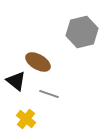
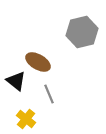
gray line: rotated 48 degrees clockwise
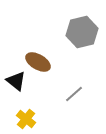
gray line: moved 25 px right; rotated 72 degrees clockwise
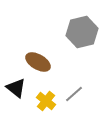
black triangle: moved 7 px down
yellow cross: moved 20 px right, 18 px up
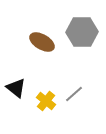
gray hexagon: rotated 12 degrees clockwise
brown ellipse: moved 4 px right, 20 px up
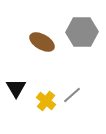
black triangle: rotated 20 degrees clockwise
gray line: moved 2 px left, 1 px down
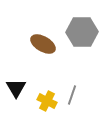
brown ellipse: moved 1 px right, 2 px down
gray line: rotated 30 degrees counterclockwise
yellow cross: moved 1 px right; rotated 12 degrees counterclockwise
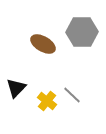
black triangle: rotated 15 degrees clockwise
gray line: rotated 66 degrees counterclockwise
yellow cross: rotated 12 degrees clockwise
